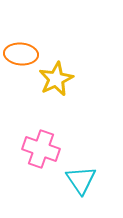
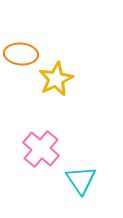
pink cross: rotated 21 degrees clockwise
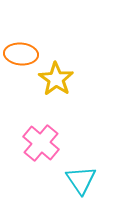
yellow star: rotated 12 degrees counterclockwise
pink cross: moved 6 px up
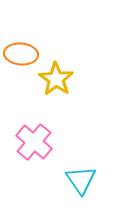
pink cross: moved 7 px left, 1 px up
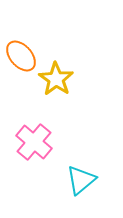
orange ellipse: moved 2 px down; rotated 44 degrees clockwise
cyan triangle: rotated 24 degrees clockwise
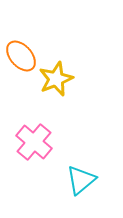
yellow star: rotated 16 degrees clockwise
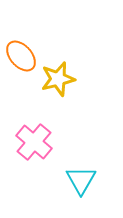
yellow star: moved 2 px right; rotated 8 degrees clockwise
cyan triangle: rotated 20 degrees counterclockwise
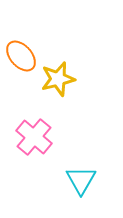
pink cross: moved 5 px up
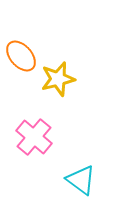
cyan triangle: rotated 24 degrees counterclockwise
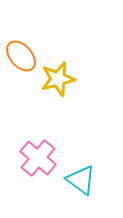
pink cross: moved 4 px right, 21 px down
